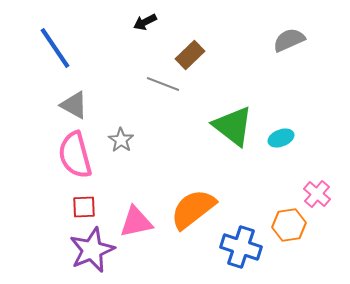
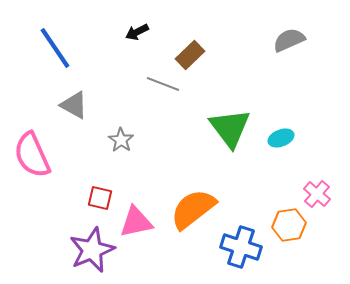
black arrow: moved 8 px left, 10 px down
green triangle: moved 3 px left, 2 px down; rotated 15 degrees clockwise
pink semicircle: moved 43 px left; rotated 9 degrees counterclockwise
red square: moved 16 px right, 9 px up; rotated 15 degrees clockwise
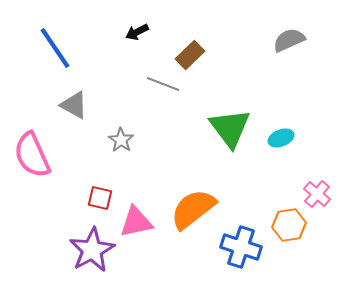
purple star: rotated 6 degrees counterclockwise
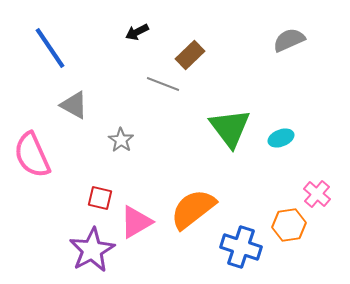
blue line: moved 5 px left
pink triangle: rotated 18 degrees counterclockwise
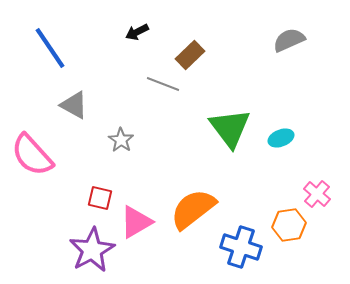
pink semicircle: rotated 18 degrees counterclockwise
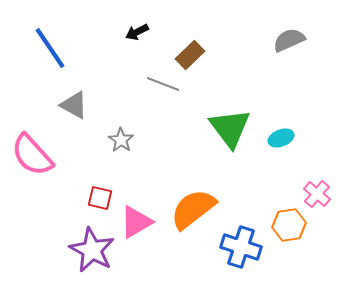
purple star: rotated 15 degrees counterclockwise
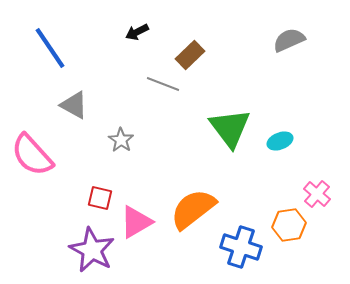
cyan ellipse: moved 1 px left, 3 px down
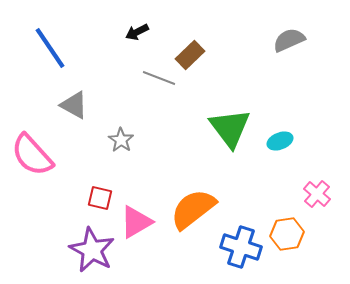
gray line: moved 4 px left, 6 px up
orange hexagon: moved 2 px left, 9 px down
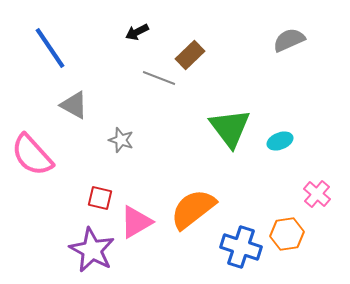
gray star: rotated 15 degrees counterclockwise
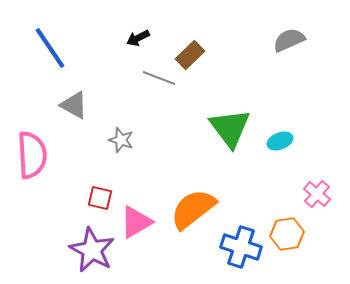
black arrow: moved 1 px right, 6 px down
pink semicircle: rotated 141 degrees counterclockwise
